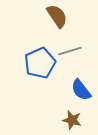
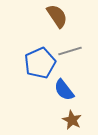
blue semicircle: moved 17 px left
brown star: rotated 12 degrees clockwise
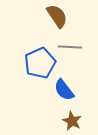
gray line: moved 4 px up; rotated 20 degrees clockwise
brown star: moved 1 px down
